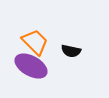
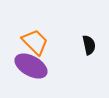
black semicircle: moved 18 px right, 6 px up; rotated 114 degrees counterclockwise
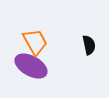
orange trapezoid: rotated 16 degrees clockwise
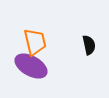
orange trapezoid: rotated 16 degrees clockwise
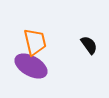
black semicircle: rotated 24 degrees counterclockwise
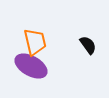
black semicircle: moved 1 px left
